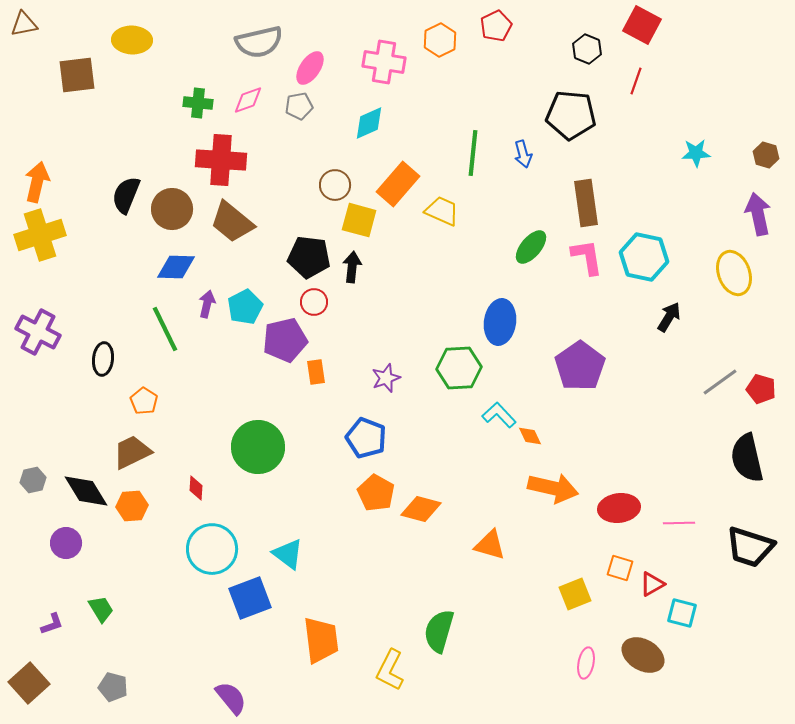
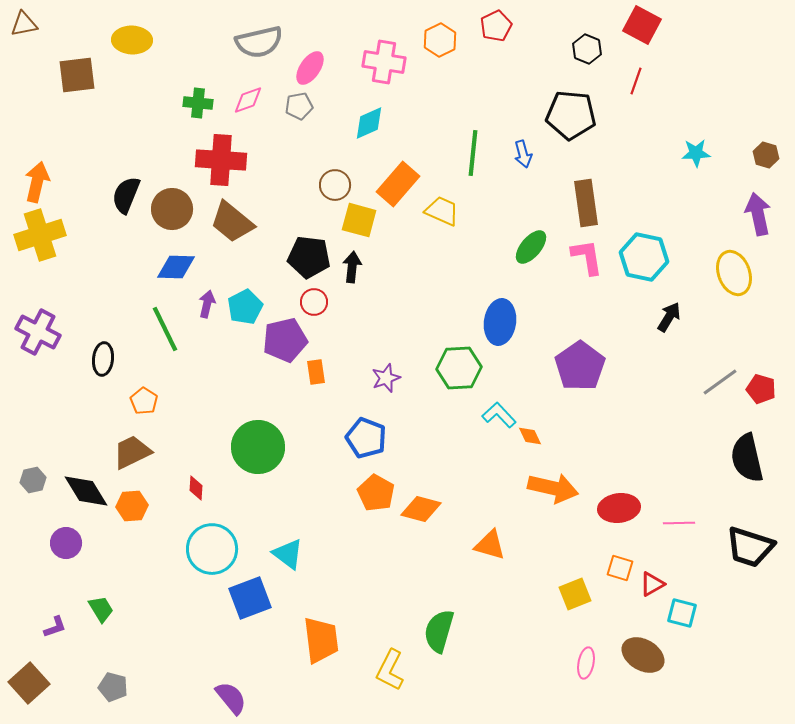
purple L-shape at (52, 624): moved 3 px right, 3 px down
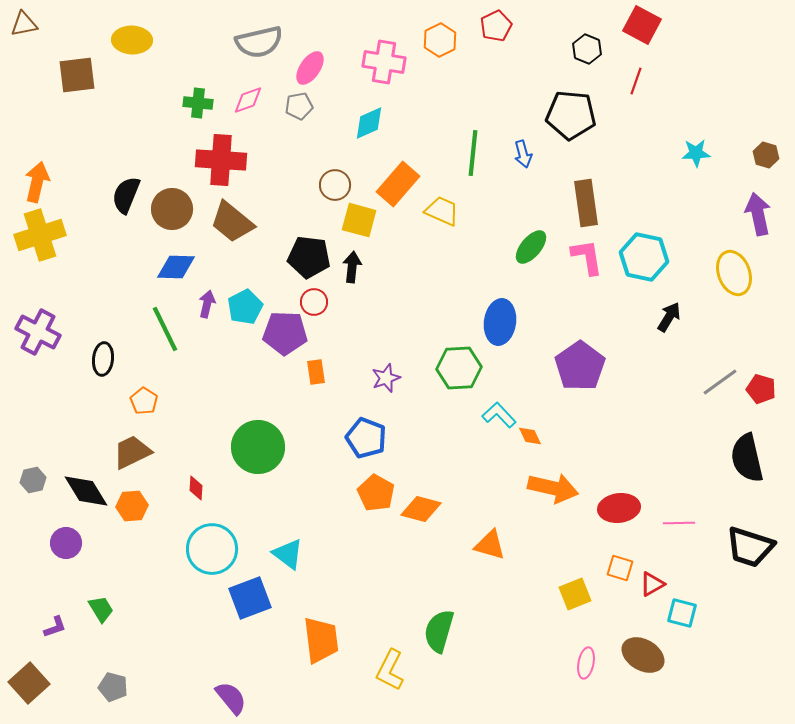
purple pentagon at (285, 340): moved 7 px up; rotated 15 degrees clockwise
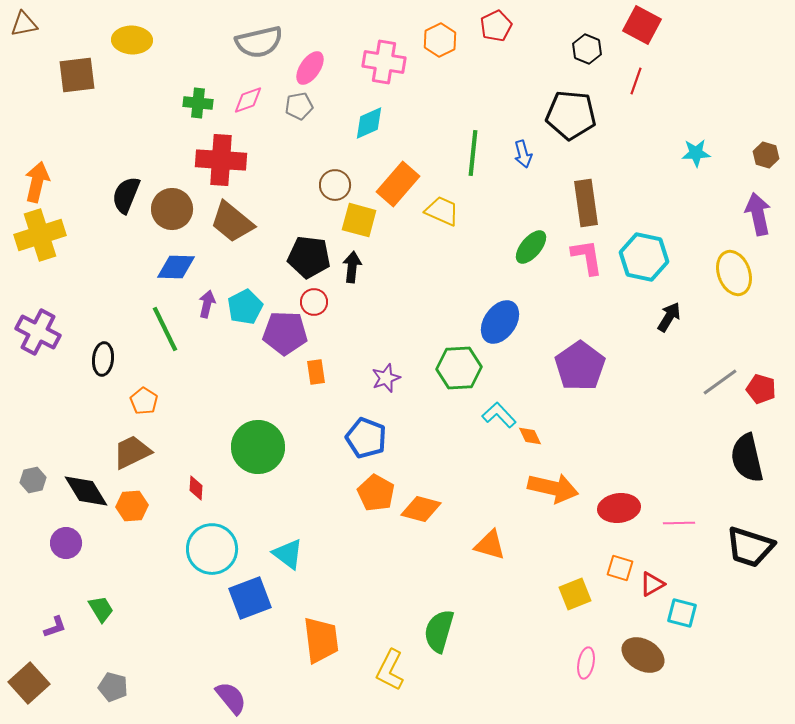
blue ellipse at (500, 322): rotated 27 degrees clockwise
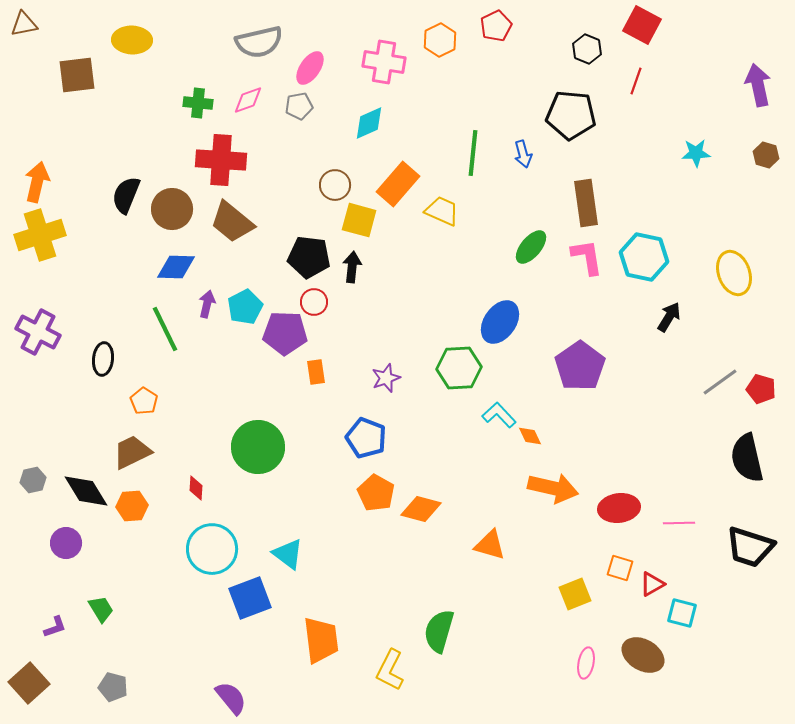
purple arrow at (758, 214): moved 129 px up
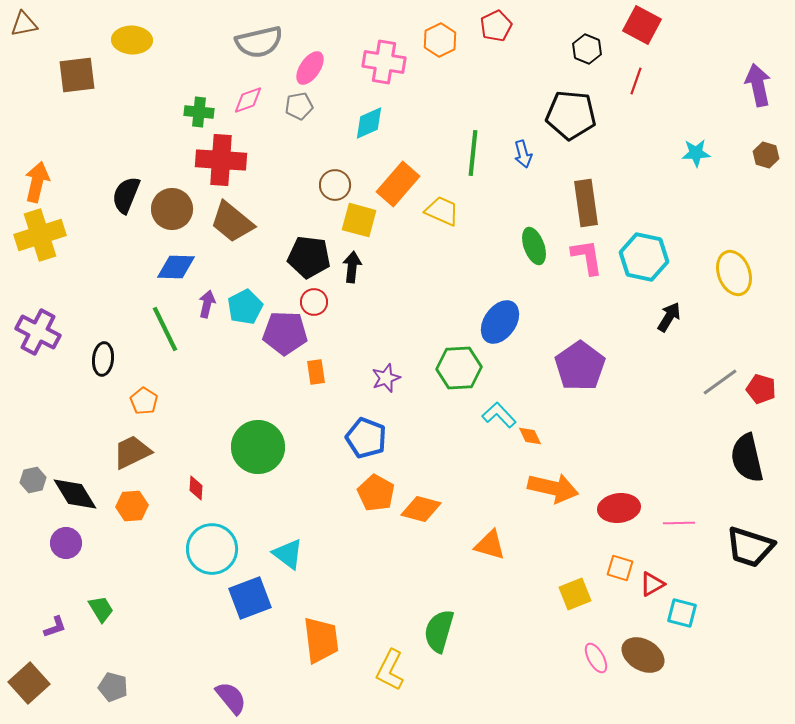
green cross at (198, 103): moved 1 px right, 9 px down
green ellipse at (531, 247): moved 3 px right, 1 px up; rotated 60 degrees counterclockwise
black diamond at (86, 491): moved 11 px left, 3 px down
pink ellipse at (586, 663): moved 10 px right, 5 px up; rotated 40 degrees counterclockwise
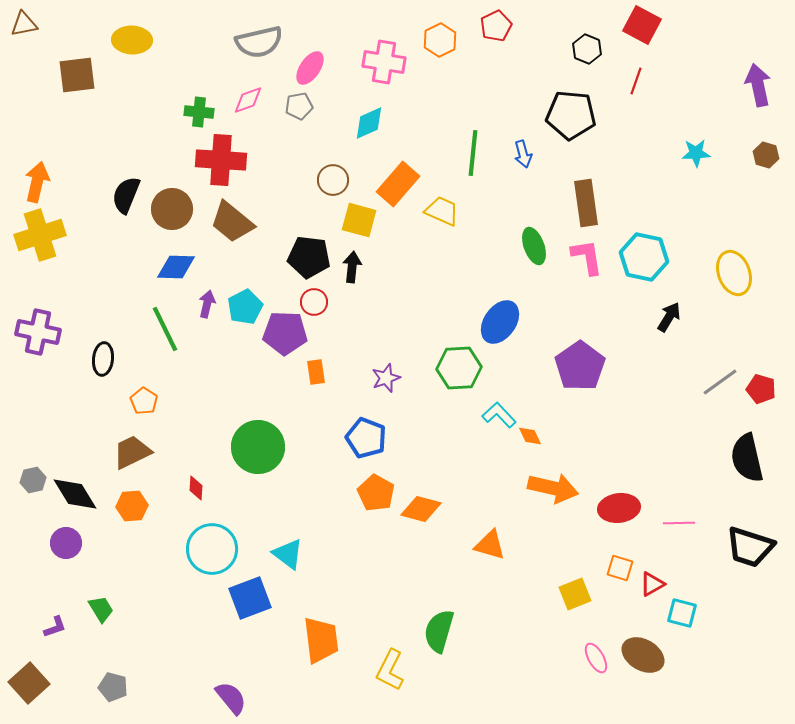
brown circle at (335, 185): moved 2 px left, 5 px up
purple cross at (38, 332): rotated 15 degrees counterclockwise
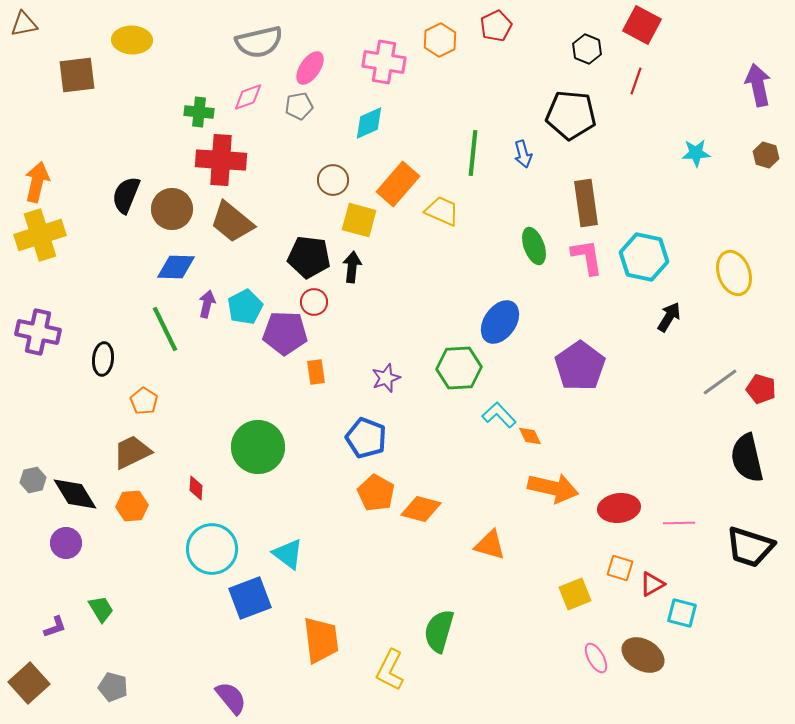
pink diamond at (248, 100): moved 3 px up
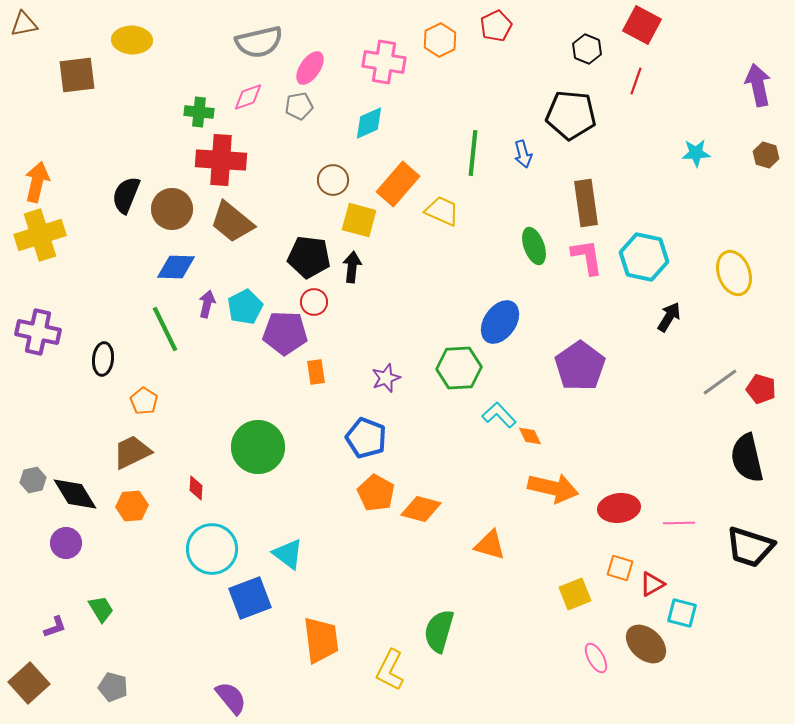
brown ellipse at (643, 655): moved 3 px right, 11 px up; rotated 12 degrees clockwise
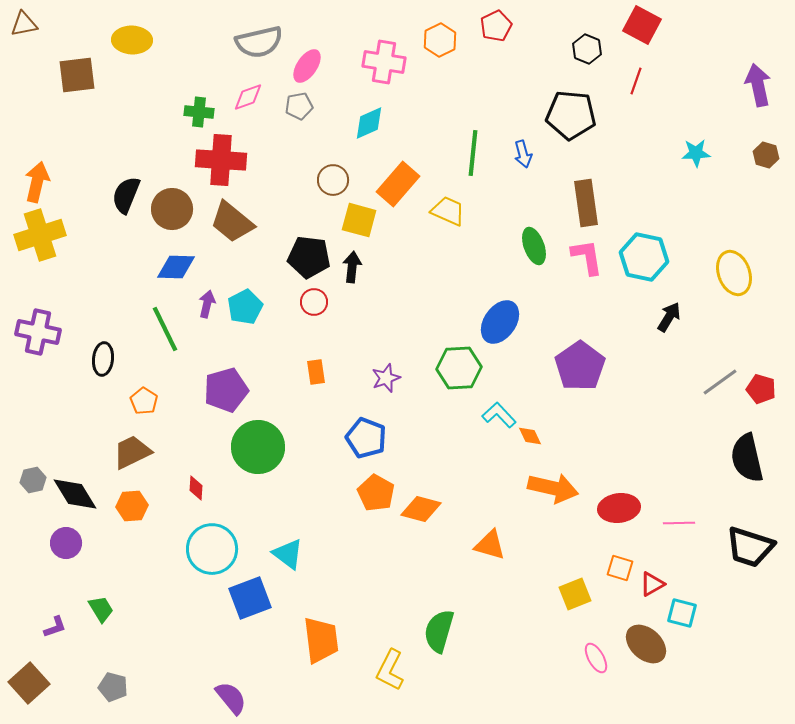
pink ellipse at (310, 68): moved 3 px left, 2 px up
yellow trapezoid at (442, 211): moved 6 px right
purple pentagon at (285, 333): moved 59 px left, 57 px down; rotated 18 degrees counterclockwise
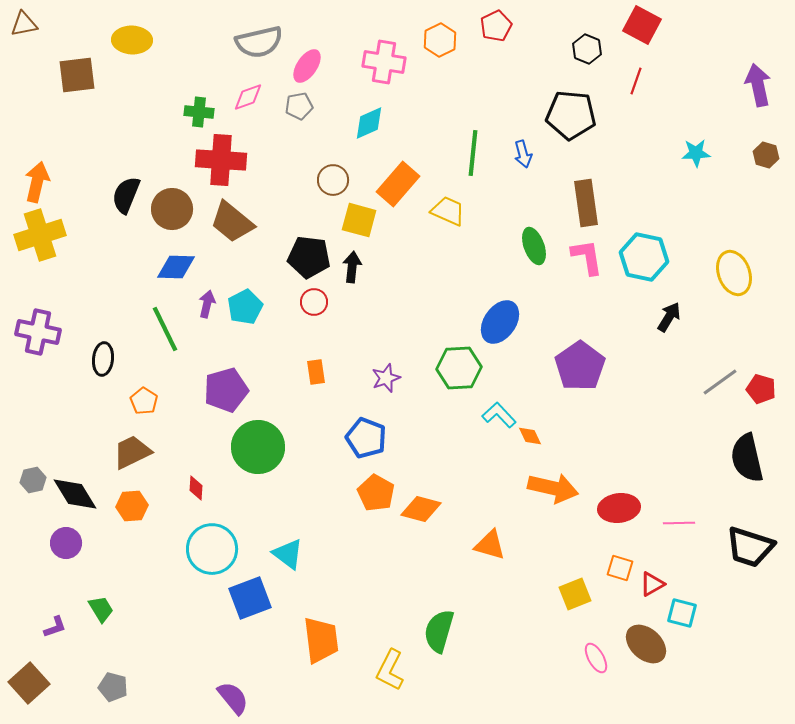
purple semicircle at (231, 698): moved 2 px right
